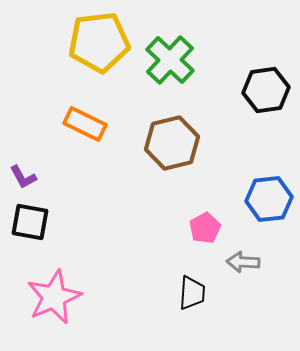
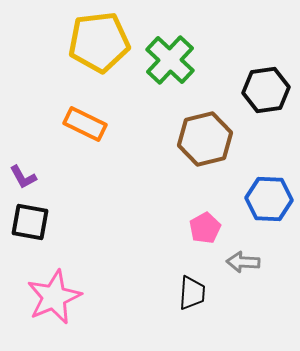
brown hexagon: moved 33 px right, 4 px up
blue hexagon: rotated 9 degrees clockwise
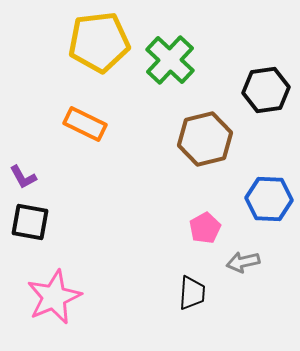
gray arrow: rotated 16 degrees counterclockwise
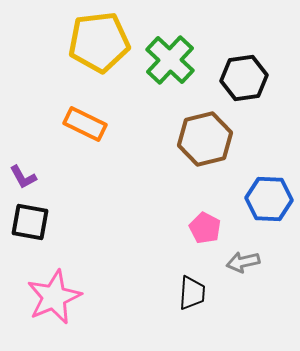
black hexagon: moved 22 px left, 12 px up
pink pentagon: rotated 16 degrees counterclockwise
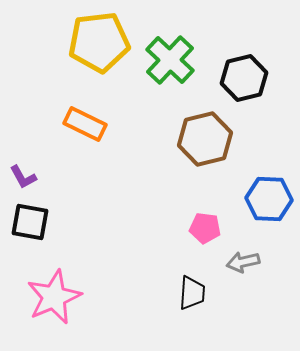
black hexagon: rotated 6 degrees counterclockwise
pink pentagon: rotated 20 degrees counterclockwise
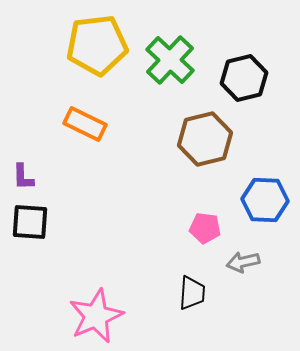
yellow pentagon: moved 2 px left, 3 px down
purple L-shape: rotated 28 degrees clockwise
blue hexagon: moved 4 px left, 1 px down
black square: rotated 6 degrees counterclockwise
pink star: moved 42 px right, 19 px down
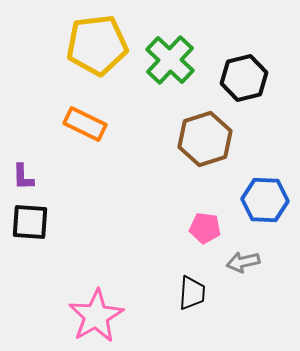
brown hexagon: rotated 4 degrees counterclockwise
pink star: rotated 6 degrees counterclockwise
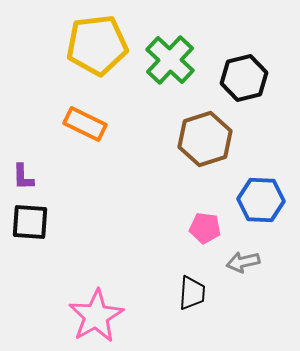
blue hexagon: moved 4 px left
